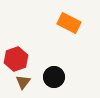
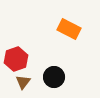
orange rectangle: moved 6 px down
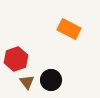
black circle: moved 3 px left, 3 px down
brown triangle: moved 4 px right; rotated 14 degrees counterclockwise
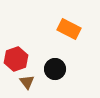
black circle: moved 4 px right, 11 px up
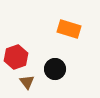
orange rectangle: rotated 10 degrees counterclockwise
red hexagon: moved 2 px up
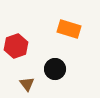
red hexagon: moved 11 px up
brown triangle: moved 2 px down
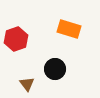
red hexagon: moved 7 px up
